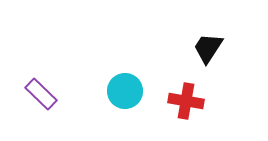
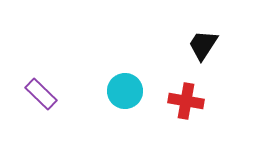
black trapezoid: moved 5 px left, 3 px up
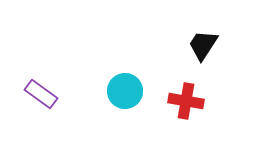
purple rectangle: rotated 8 degrees counterclockwise
